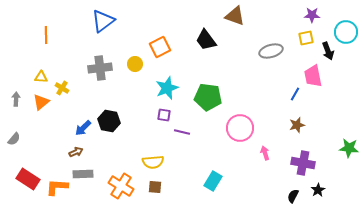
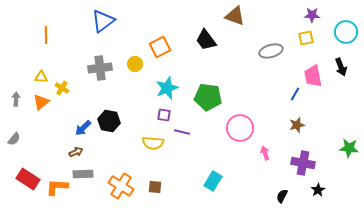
black arrow: moved 13 px right, 16 px down
yellow semicircle: moved 19 px up; rotated 10 degrees clockwise
black semicircle: moved 11 px left
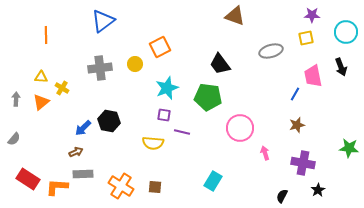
black trapezoid: moved 14 px right, 24 px down
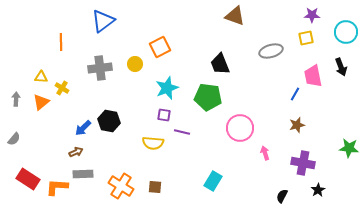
orange line: moved 15 px right, 7 px down
black trapezoid: rotated 15 degrees clockwise
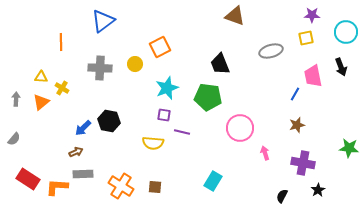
gray cross: rotated 10 degrees clockwise
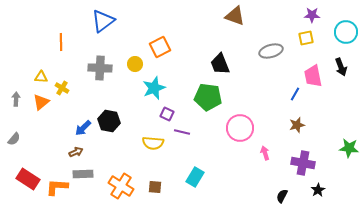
cyan star: moved 13 px left
purple square: moved 3 px right, 1 px up; rotated 16 degrees clockwise
cyan rectangle: moved 18 px left, 4 px up
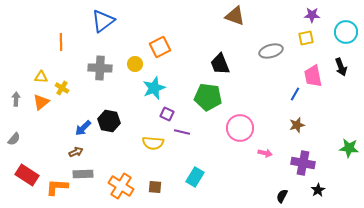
pink arrow: rotated 120 degrees clockwise
red rectangle: moved 1 px left, 4 px up
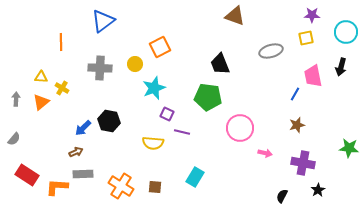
black arrow: rotated 36 degrees clockwise
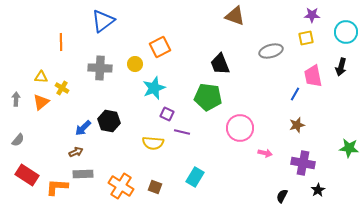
gray semicircle: moved 4 px right, 1 px down
brown square: rotated 16 degrees clockwise
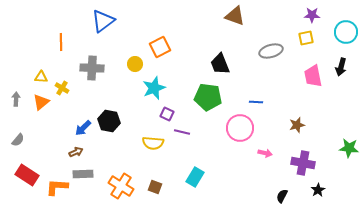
gray cross: moved 8 px left
blue line: moved 39 px left, 8 px down; rotated 64 degrees clockwise
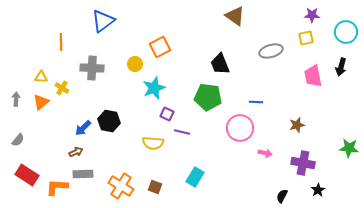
brown triangle: rotated 15 degrees clockwise
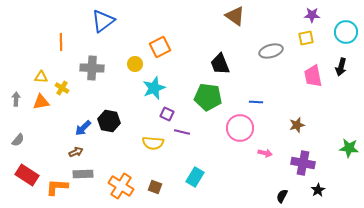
orange triangle: rotated 30 degrees clockwise
